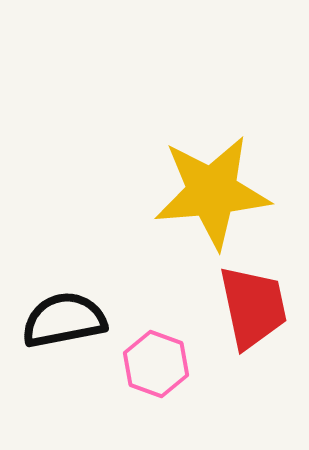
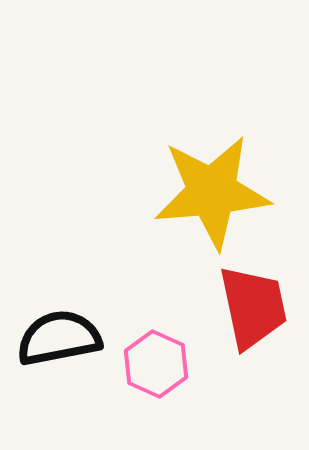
black semicircle: moved 5 px left, 18 px down
pink hexagon: rotated 4 degrees clockwise
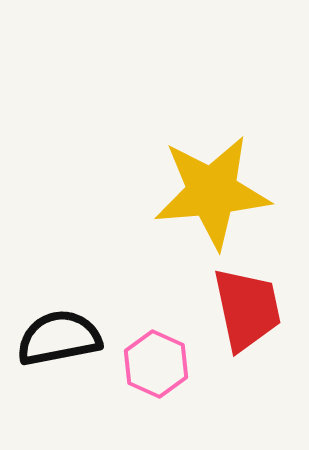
red trapezoid: moved 6 px left, 2 px down
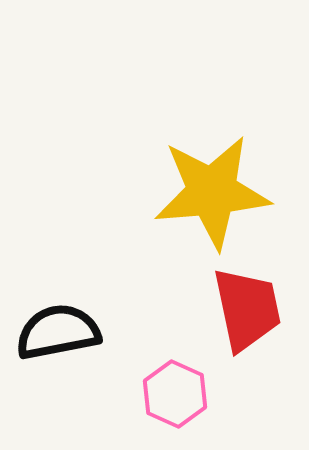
black semicircle: moved 1 px left, 6 px up
pink hexagon: moved 19 px right, 30 px down
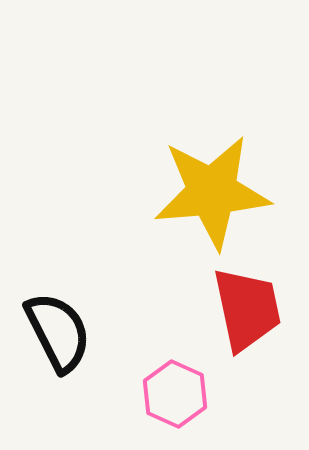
black semicircle: rotated 74 degrees clockwise
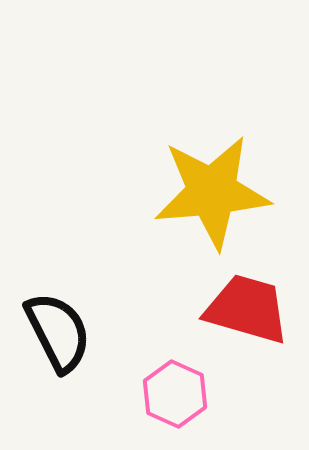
red trapezoid: rotated 62 degrees counterclockwise
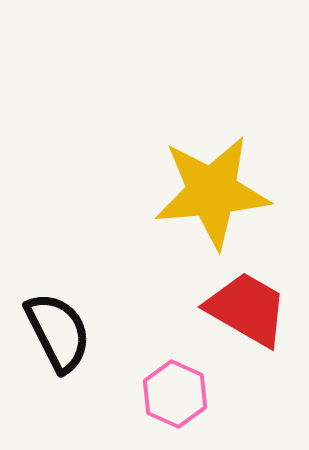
red trapezoid: rotated 14 degrees clockwise
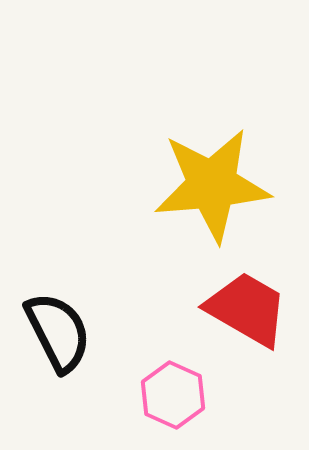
yellow star: moved 7 px up
pink hexagon: moved 2 px left, 1 px down
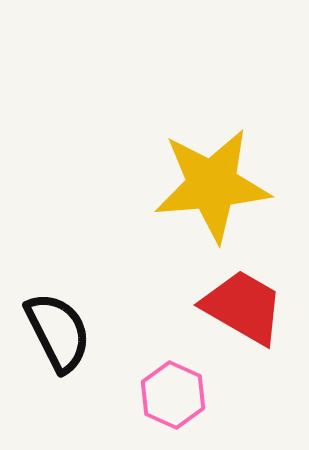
red trapezoid: moved 4 px left, 2 px up
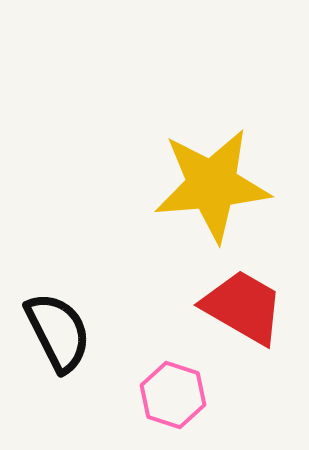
pink hexagon: rotated 6 degrees counterclockwise
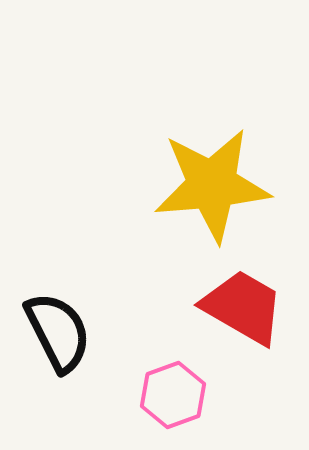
pink hexagon: rotated 22 degrees clockwise
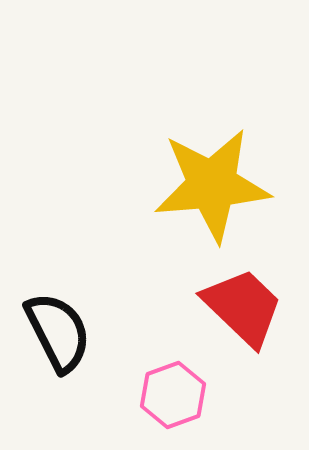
red trapezoid: rotated 14 degrees clockwise
